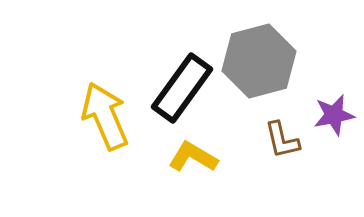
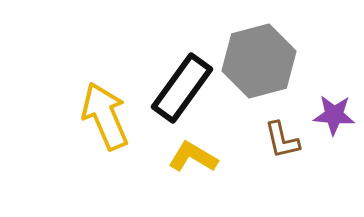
purple star: rotated 15 degrees clockwise
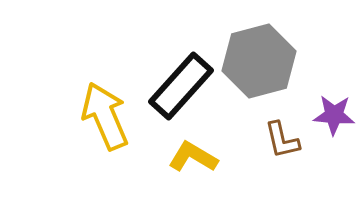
black rectangle: moved 1 px left, 2 px up; rotated 6 degrees clockwise
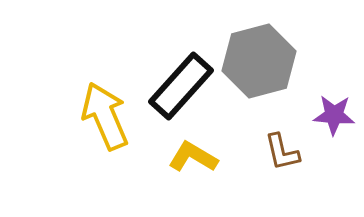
brown L-shape: moved 12 px down
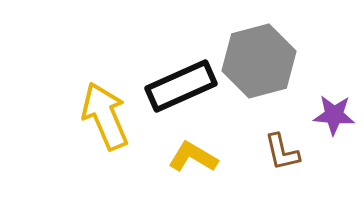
black rectangle: rotated 24 degrees clockwise
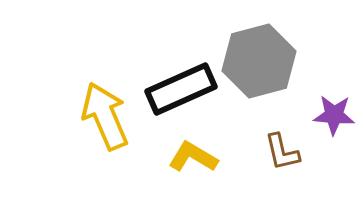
black rectangle: moved 3 px down
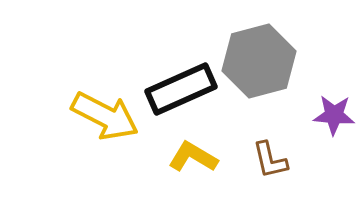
yellow arrow: rotated 140 degrees clockwise
brown L-shape: moved 12 px left, 8 px down
